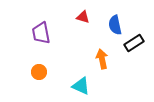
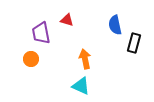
red triangle: moved 16 px left, 3 px down
black rectangle: rotated 42 degrees counterclockwise
orange arrow: moved 17 px left
orange circle: moved 8 px left, 13 px up
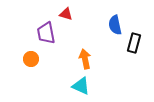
red triangle: moved 1 px left, 6 px up
purple trapezoid: moved 5 px right
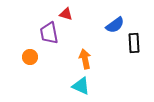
blue semicircle: rotated 114 degrees counterclockwise
purple trapezoid: moved 3 px right
black rectangle: rotated 18 degrees counterclockwise
orange circle: moved 1 px left, 2 px up
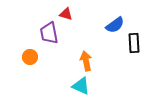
orange arrow: moved 1 px right, 2 px down
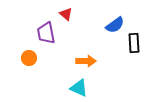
red triangle: rotated 24 degrees clockwise
purple trapezoid: moved 3 px left
orange circle: moved 1 px left, 1 px down
orange arrow: rotated 102 degrees clockwise
cyan triangle: moved 2 px left, 2 px down
